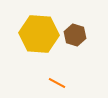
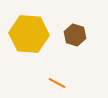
yellow hexagon: moved 10 px left
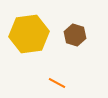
yellow hexagon: rotated 12 degrees counterclockwise
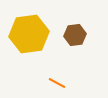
brown hexagon: rotated 25 degrees counterclockwise
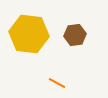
yellow hexagon: rotated 15 degrees clockwise
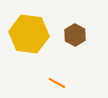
brown hexagon: rotated 25 degrees counterclockwise
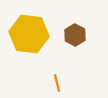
orange line: rotated 48 degrees clockwise
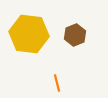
brown hexagon: rotated 10 degrees clockwise
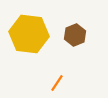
orange line: rotated 48 degrees clockwise
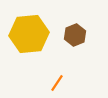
yellow hexagon: rotated 12 degrees counterclockwise
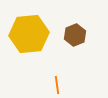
orange line: moved 2 px down; rotated 42 degrees counterclockwise
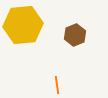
yellow hexagon: moved 6 px left, 9 px up
